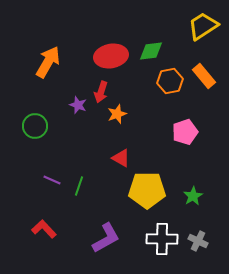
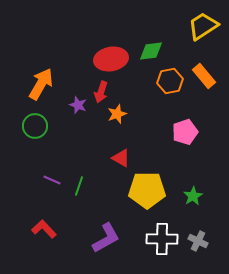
red ellipse: moved 3 px down
orange arrow: moved 7 px left, 22 px down
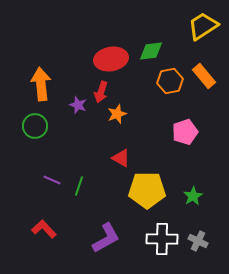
orange arrow: rotated 36 degrees counterclockwise
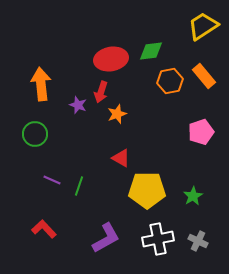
green circle: moved 8 px down
pink pentagon: moved 16 px right
white cross: moved 4 px left; rotated 12 degrees counterclockwise
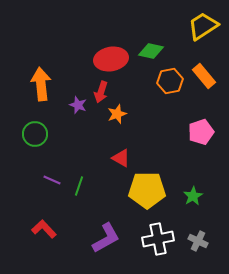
green diamond: rotated 20 degrees clockwise
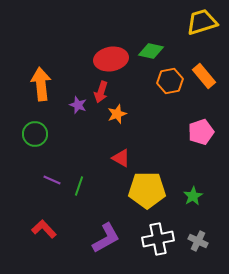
yellow trapezoid: moved 1 px left, 4 px up; rotated 16 degrees clockwise
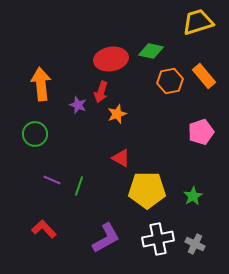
yellow trapezoid: moved 4 px left
gray cross: moved 3 px left, 3 px down
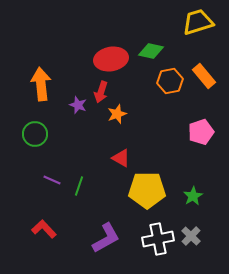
gray cross: moved 4 px left, 8 px up; rotated 18 degrees clockwise
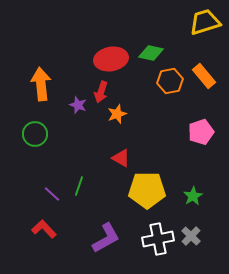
yellow trapezoid: moved 7 px right
green diamond: moved 2 px down
purple line: moved 14 px down; rotated 18 degrees clockwise
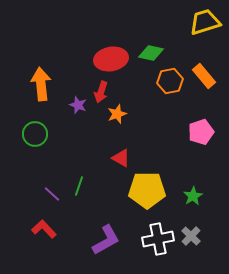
purple L-shape: moved 2 px down
